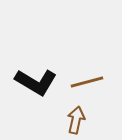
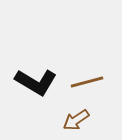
brown arrow: rotated 136 degrees counterclockwise
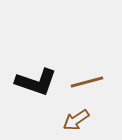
black L-shape: rotated 12 degrees counterclockwise
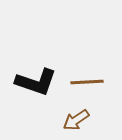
brown line: rotated 12 degrees clockwise
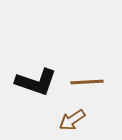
brown arrow: moved 4 px left
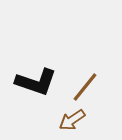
brown line: moved 2 px left, 5 px down; rotated 48 degrees counterclockwise
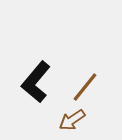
black L-shape: rotated 111 degrees clockwise
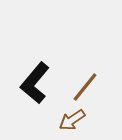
black L-shape: moved 1 px left, 1 px down
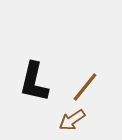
black L-shape: moved 1 px left, 1 px up; rotated 27 degrees counterclockwise
